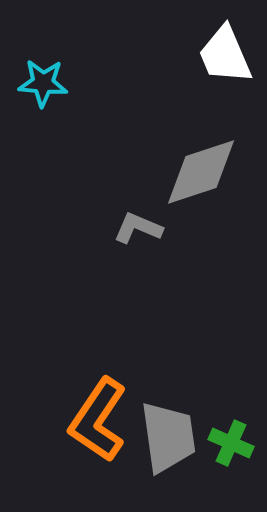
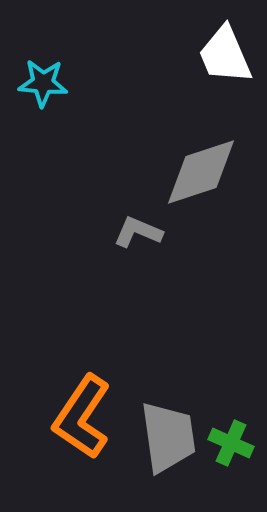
gray L-shape: moved 4 px down
orange L-shape: moved 16 px left, 3 px up
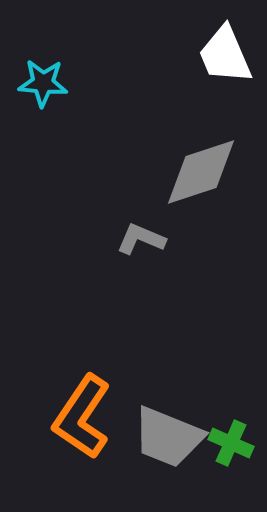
gray L-shape: moved 3 px right, 7 px down
gray trapezoid: rotated 120 degrees clockwise
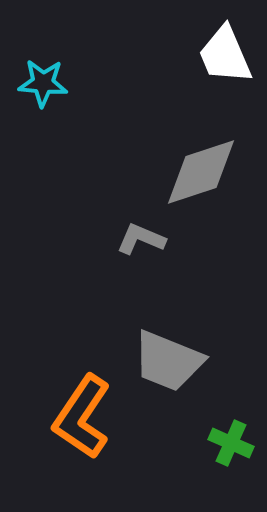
gray trapezoid: moved 76 px up
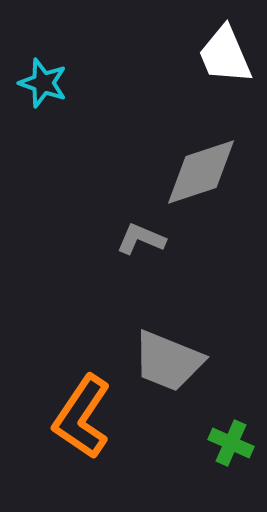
cyan star: rotated 15 degrees clockwise
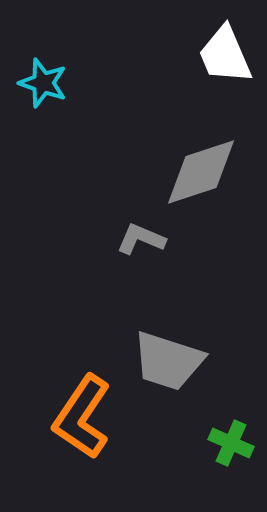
gray trapezoid: rotated 4 degrees counterclockwise
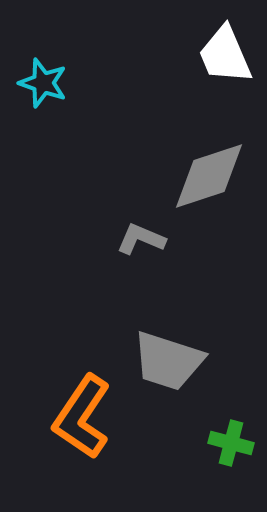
gray diamond: moved 8 px right, 4 px down
green cross: rotated 9 degrees counterclockwise
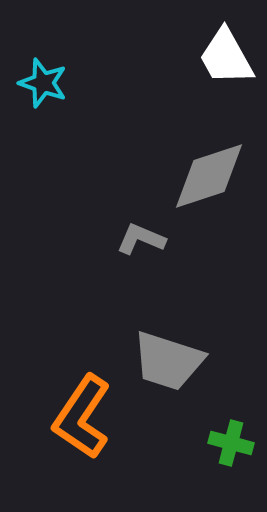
white trapezoid: moved 1 px right, 2 px down; rotated 6 degrees counterclockwise
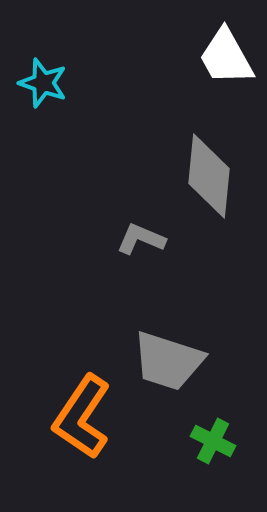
gray diamond: rotated 66 degrees counterclockwise
green cross: moved 18 px left, 2 px up; rotated 12 degrees clockwise
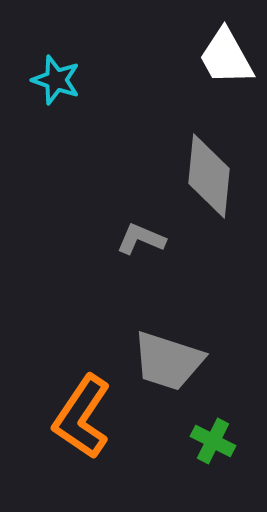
cyan star: moved 13 px right, 3 px up
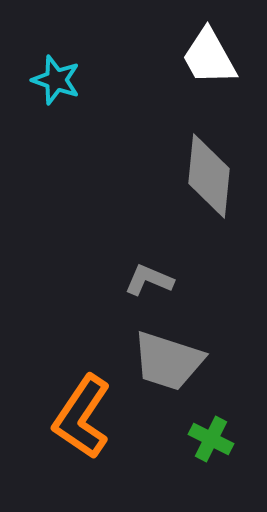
white trapezoid: moved 17 px left
gray L-shape: moved 8 px right, 41 px down
green cross: moved 2 px left, 2 px up
